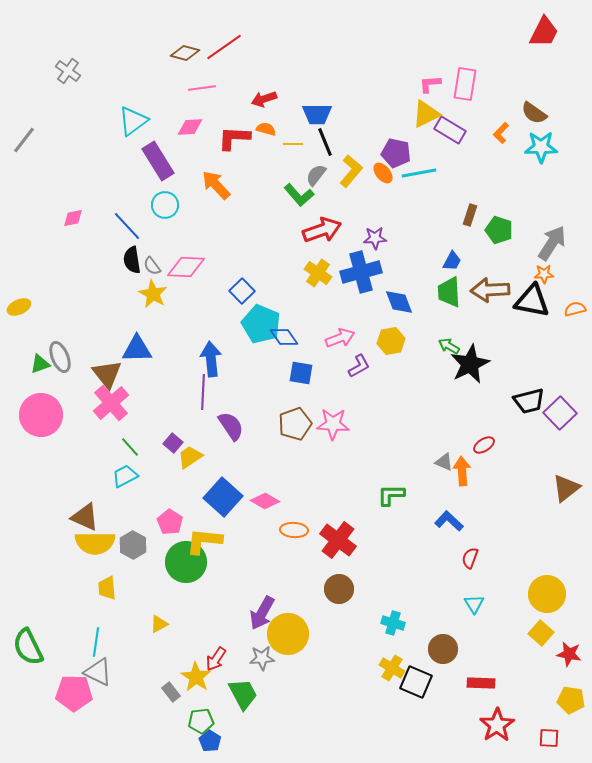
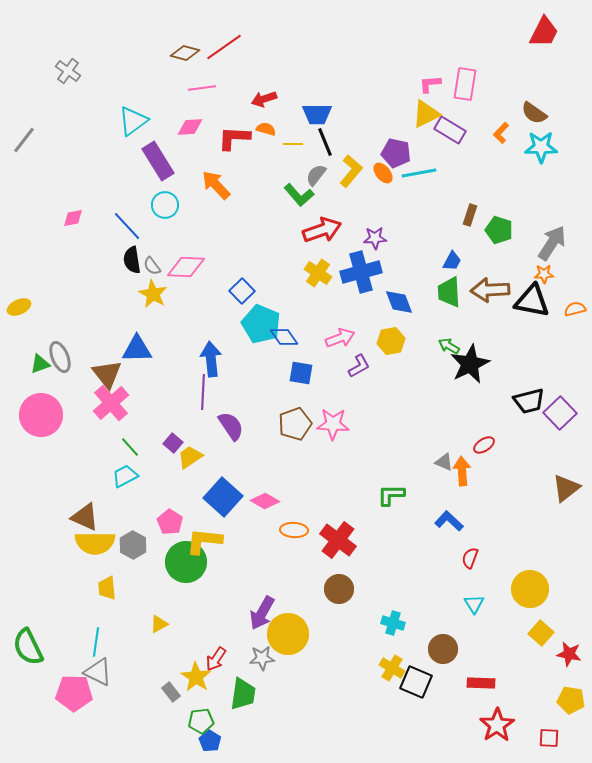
yellow circle at (547, 594): moved 17 px left, 5 px up
green trapezoid at (243, 694): rotated 36 degrees clockwise
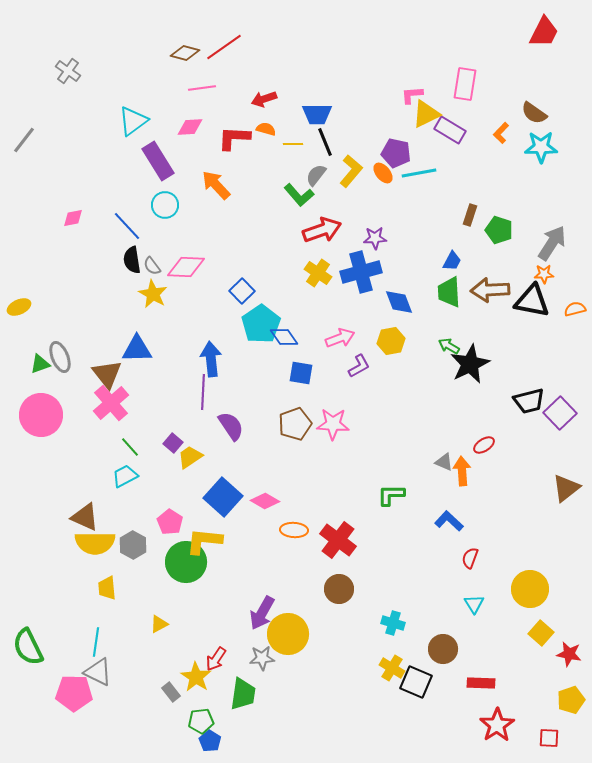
pink L-shape at (430, 84): moved 18 px left, 11 px down
cyan pentagon at (261, 324): rotated 15 degrees clockwise
yellow pentagon at (571, 700): rotated 28 degrees counterclockwise
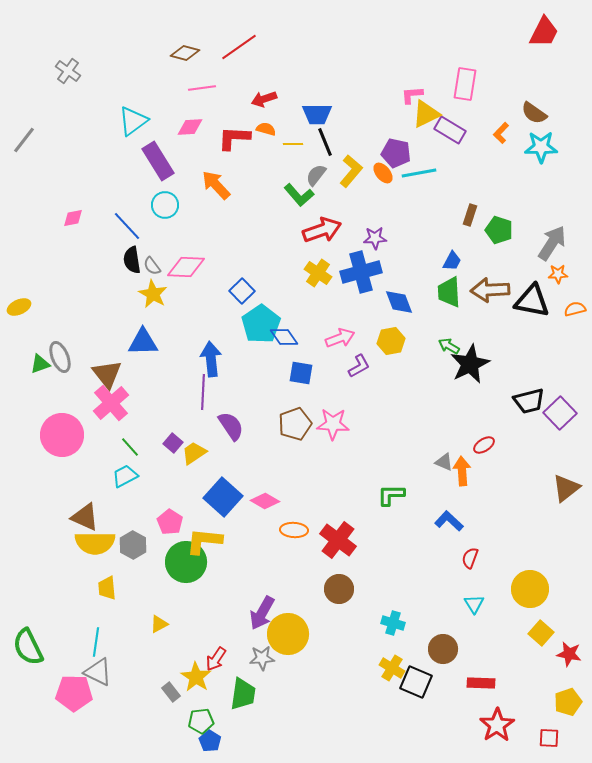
red line at (224, 47): moved 15 px right
orange star at (544, 274): moved 14 px right
blue triangle at (137, 349): moved 6 px right, 7 px up
pink circle at (41, 415): moved 21 px right, 20 px down
yellow trapezoid at (190, 457): moved 4 px right, 4 px up
yellow pentagon at (571, 700): moved 3 px left, 2 px down
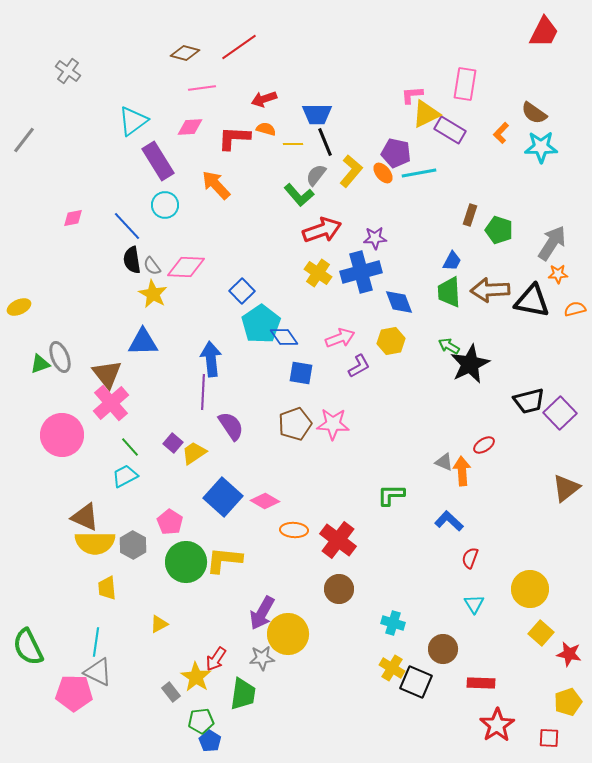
yellow L-shape at (204, 541): moved 20 px right, 19 px down
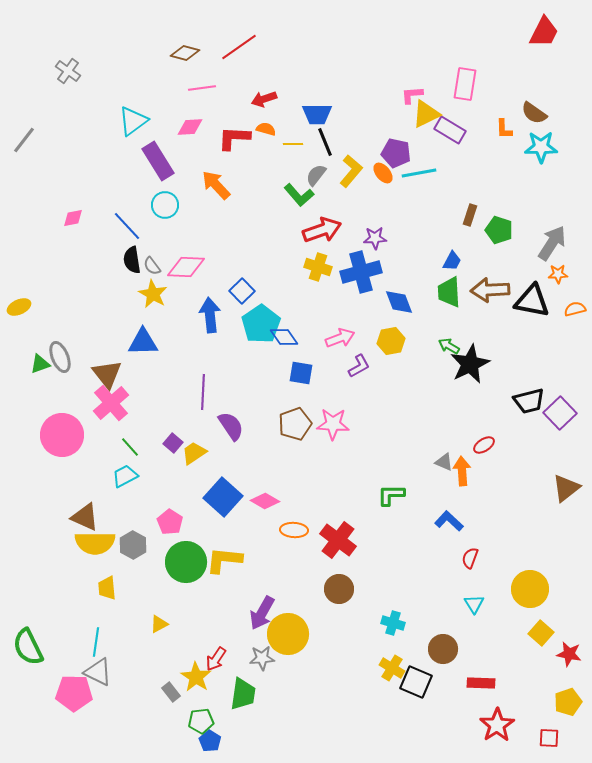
orange L-shape at (501, 133): moved 3 px right, 4 px up; rotated 45 degrees counterclockwise
yellow cross at (318, 273): moved 6 px up; rotated 16 degrees counterclockwise
blue arrow at (211, 359): moved 1 px left, 44 px up
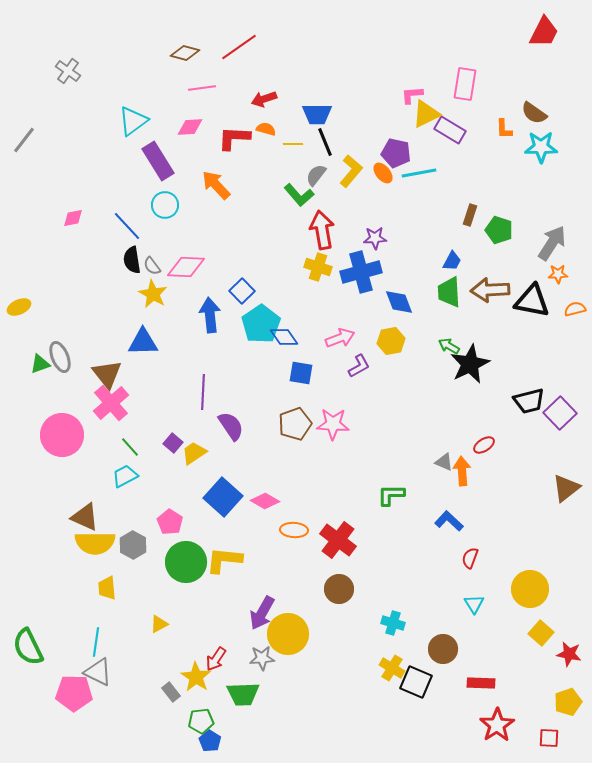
red arrow at (322, 230): rotated 81 degrees counterclockwise
green trapezoid at (243, 694): rotated 80 degrees clockwise
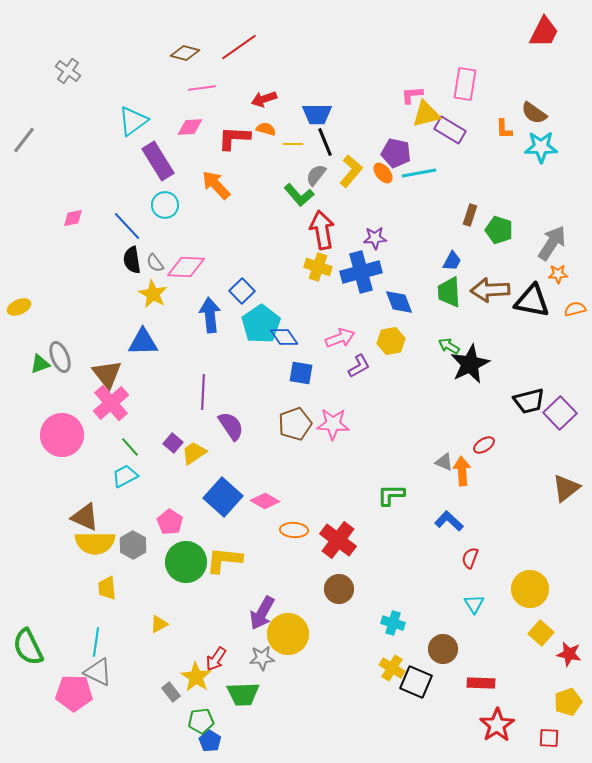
yellow triangle at (426, 114): rotated 12 degrees clockwise
gray semicircle at (152, 266): moved 3 px right, 3 px up
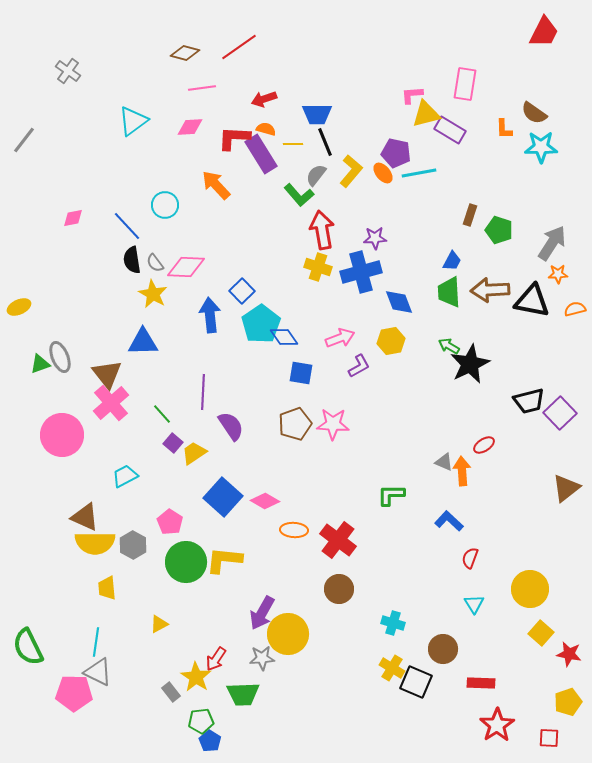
purple rectangle at (158, 161): moved 103 px right, 7 px up
green line at (130, 447): moved 32 px right, 33 px up
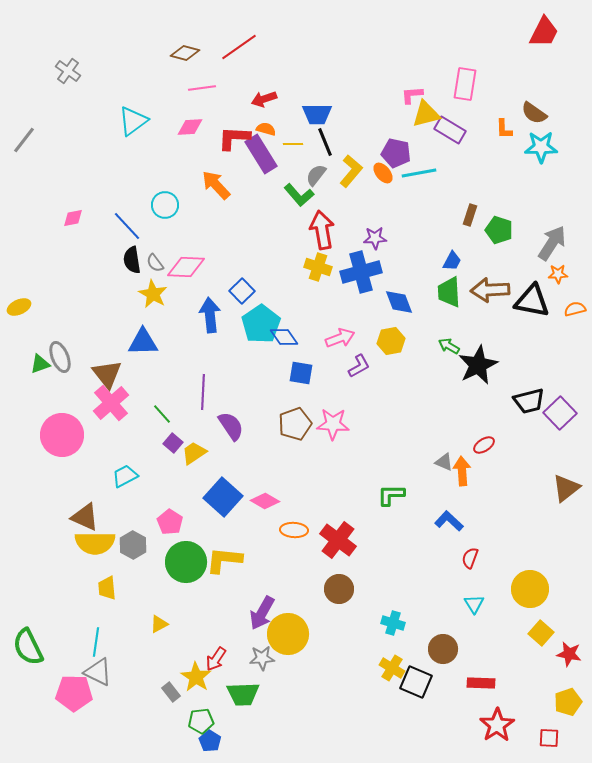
black star at (470, 364): moved 8 px right, 1 px down
